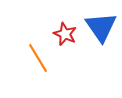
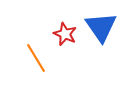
orange line: moved 2 px left
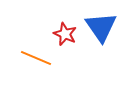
orange line: rotated 36 degrees counterclockwise
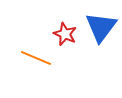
blue triangle: rotated 12 degrees clockwise
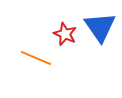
blue triangle: moved 1 px left; rotated 12 degrees counterclockwise
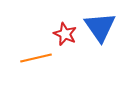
orange line: rotated 36 degrees counterclockwise
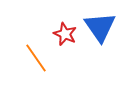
orange line: rotated 68 degrees clockwise
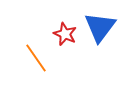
blue triangle: rotated 12 degrees clockwise
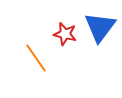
red star: rotated 10 degrees counterclockwise
